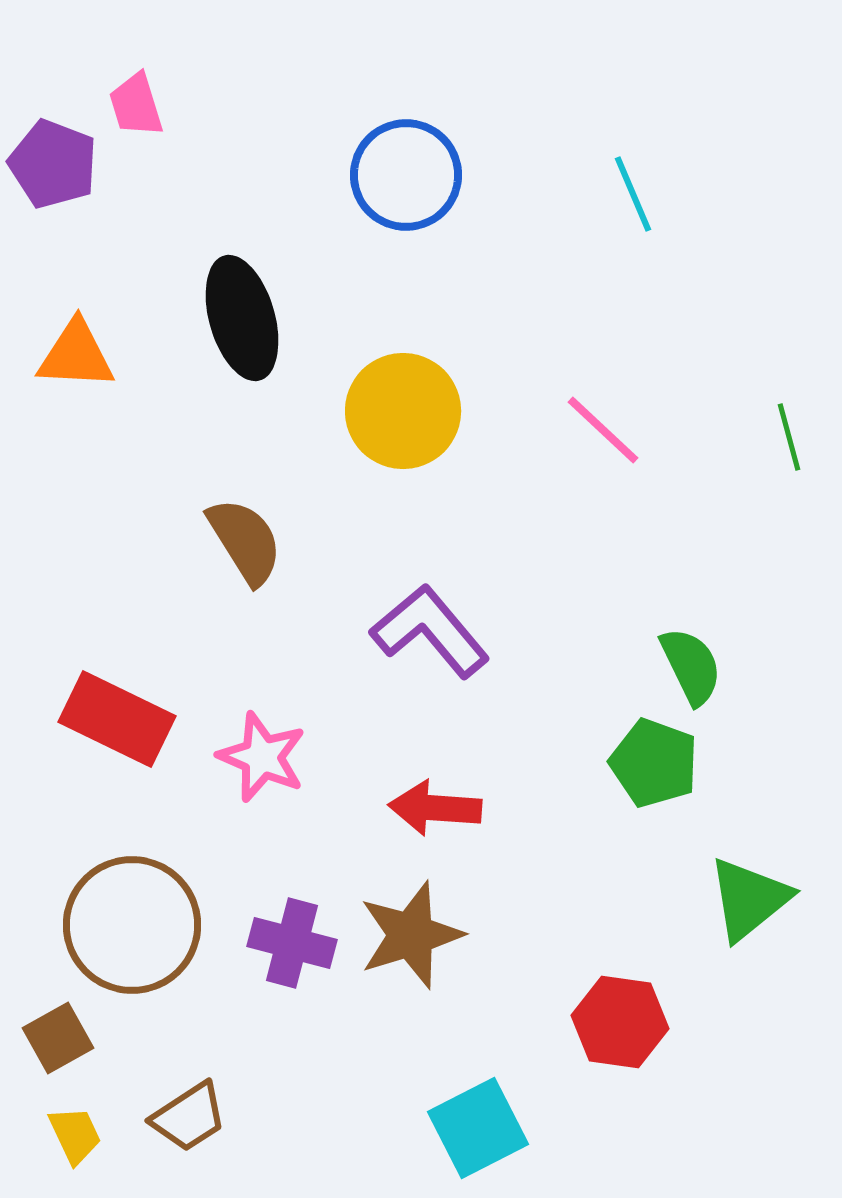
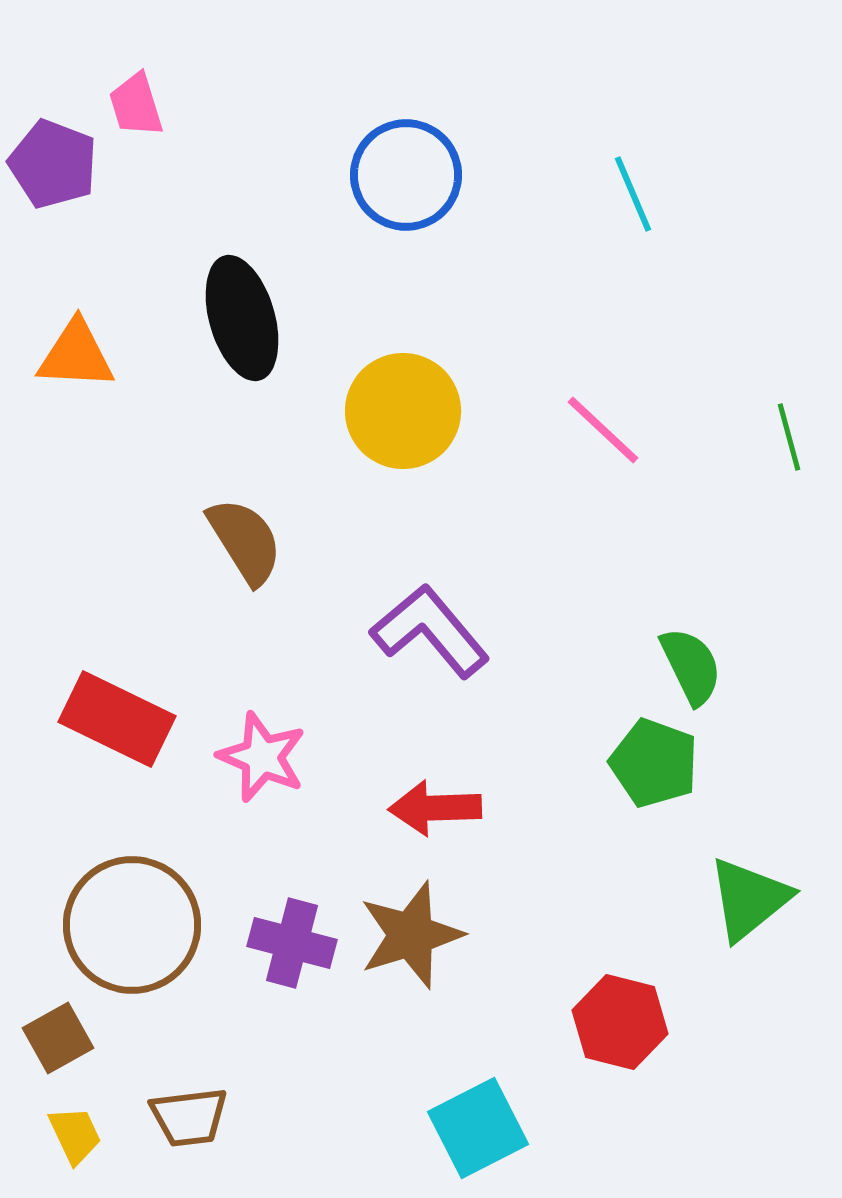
red arrow: rotated 6 degrees counterclockwise
red hexagon: rotated 6 degrees clockwise
brown trapezoid: rotated 26 degrees clockwise
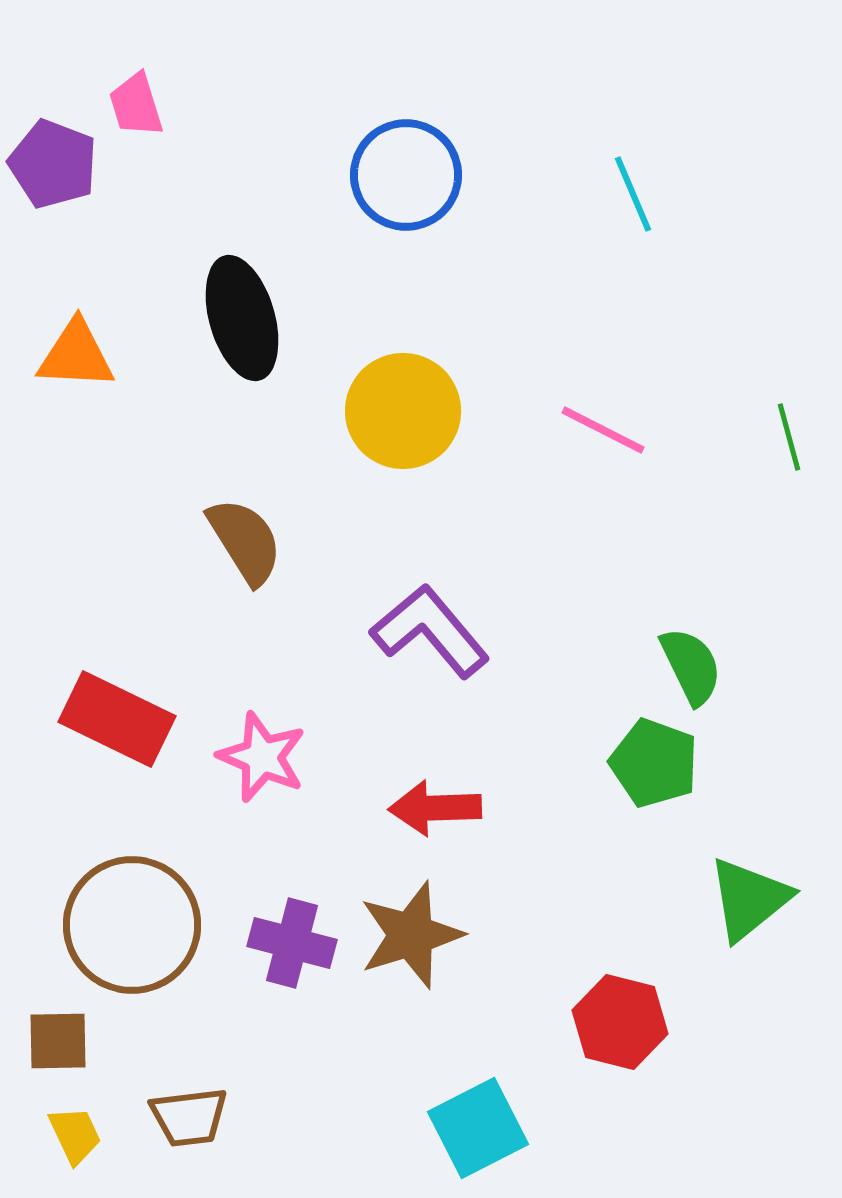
pink line: rotated 16 degrees counterclockwise
brown square: moved 3 px down; rotated 28 degrees clockwise
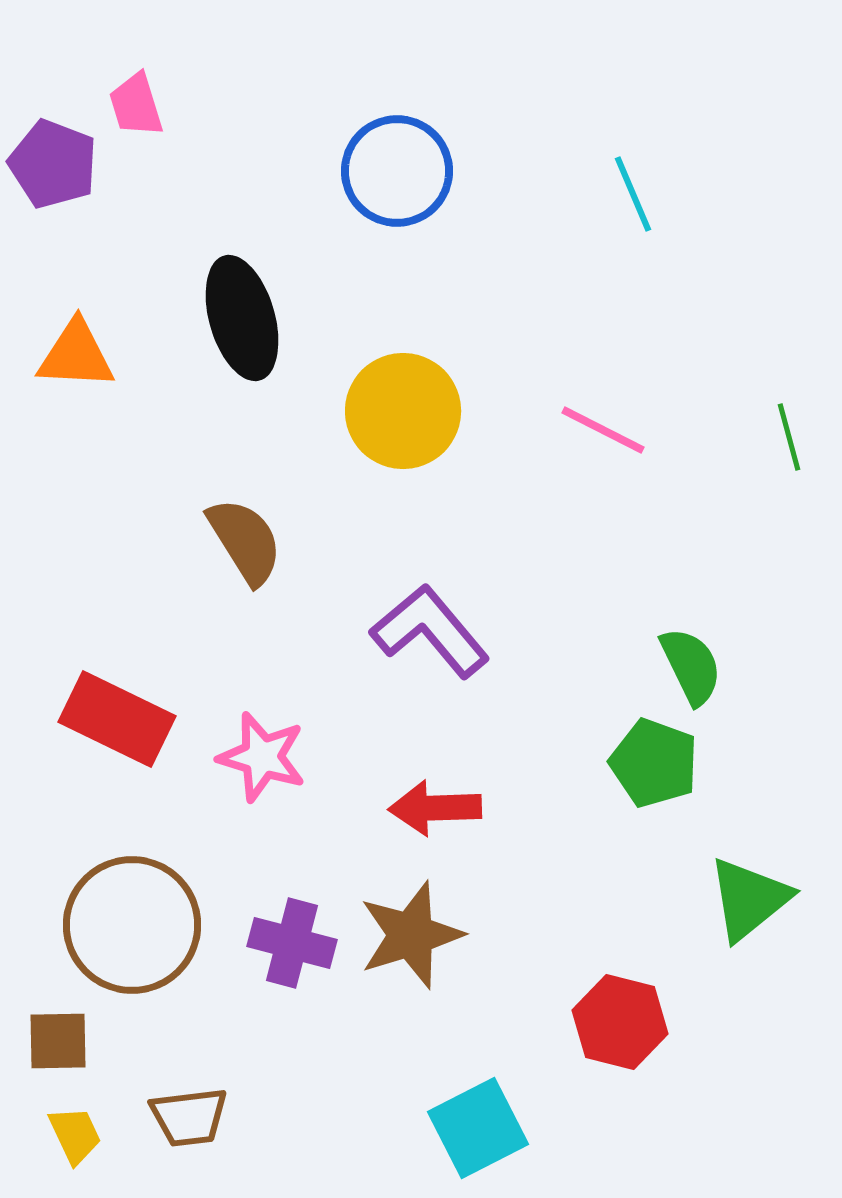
blue circle: moved 9 px left, 4 px up
pink star: rotated 6 degrees counterclockwise
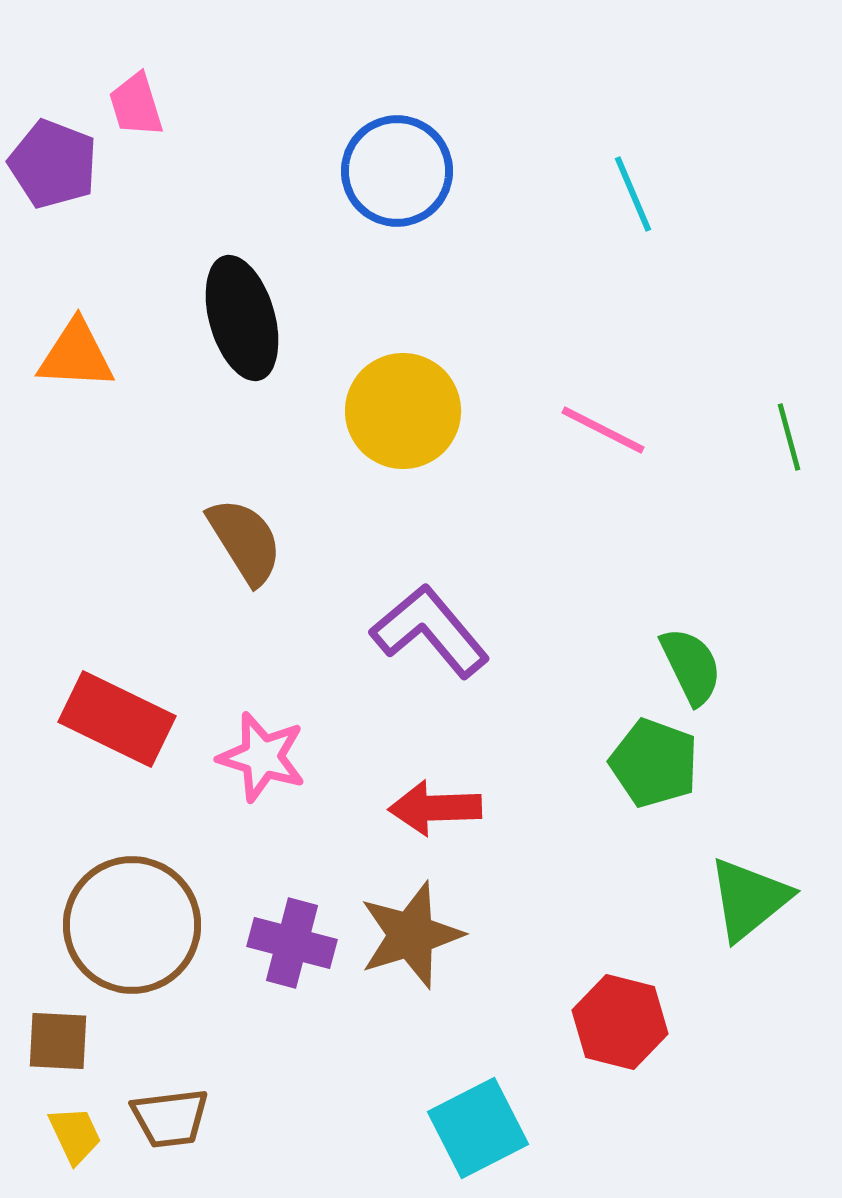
brown square: rotated 4 degrees clockwise
brown trapezoid: moved 19 px left, 1 px down
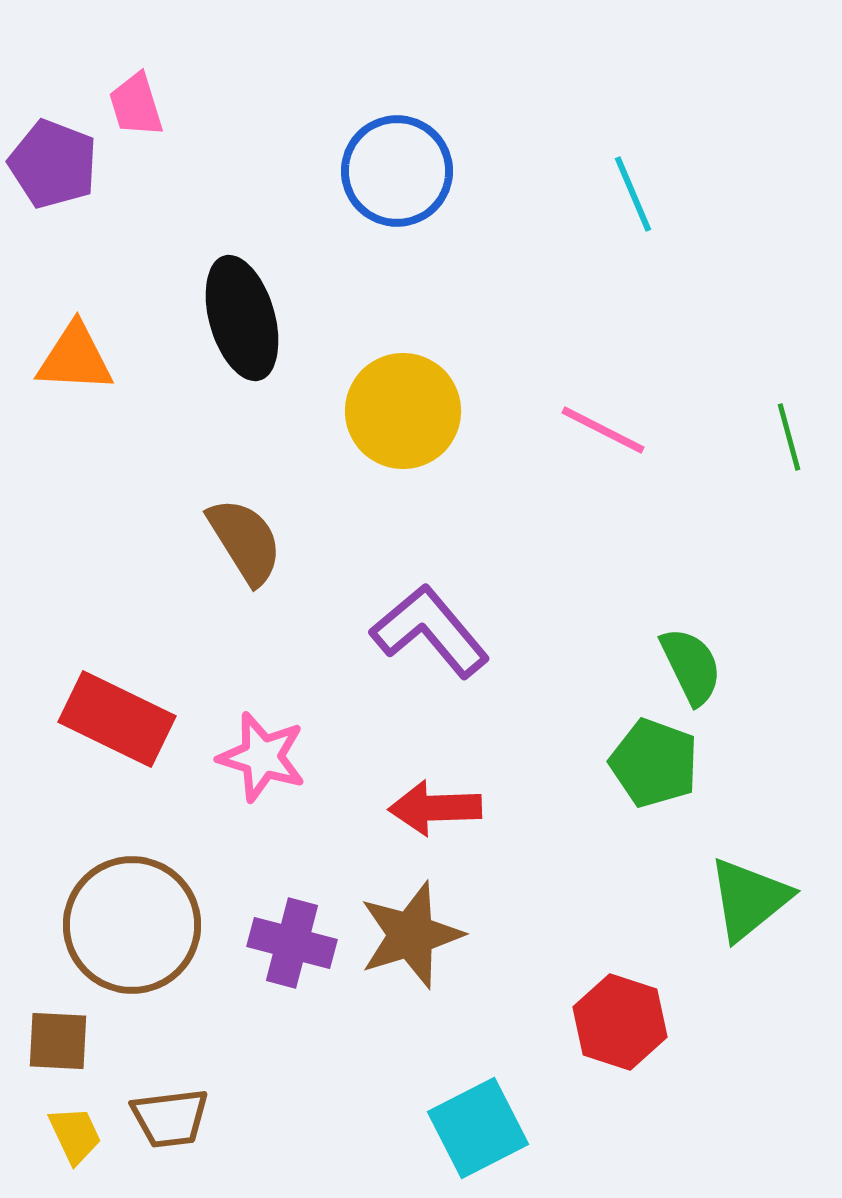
orange triangle: moved 1 px left, 3 px down
red hexagon: rotated 4 degrees clockwise
